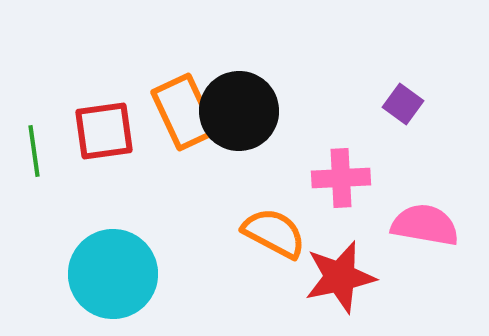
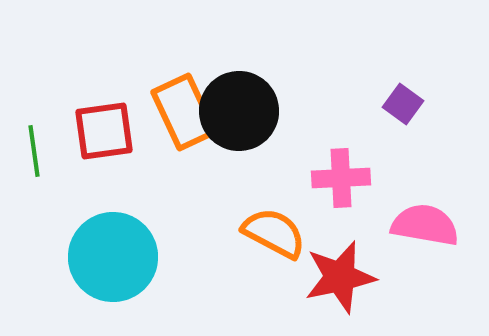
cyan circle: moved 17 px up
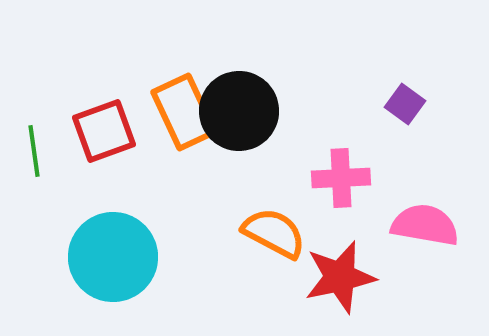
purple square: moved 2 px right
red square: rotated 12 degrees counterclockwise
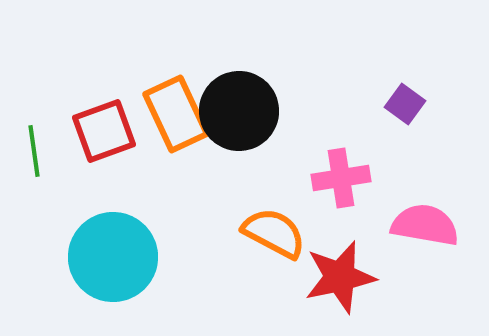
orange rectangle: moved 8 px left, 2 px down
pink cross: rotated 6 degrees counterclockwise
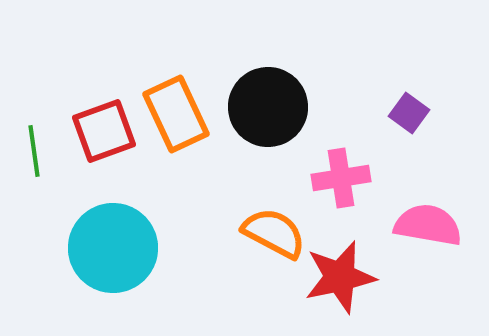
purple square: moved 4 px right, 9 px down
black circle: moved 29 px right, 4 px up
pink semicircle: moved 3 px right
cyan circle: moved 9 px up
